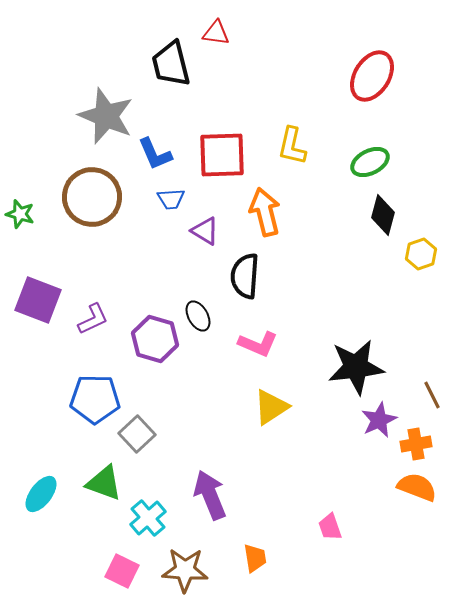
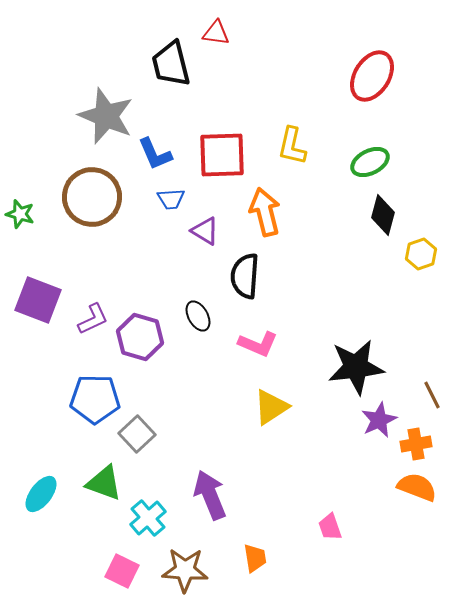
purple hexagon: moved 15 px left, 2 px up
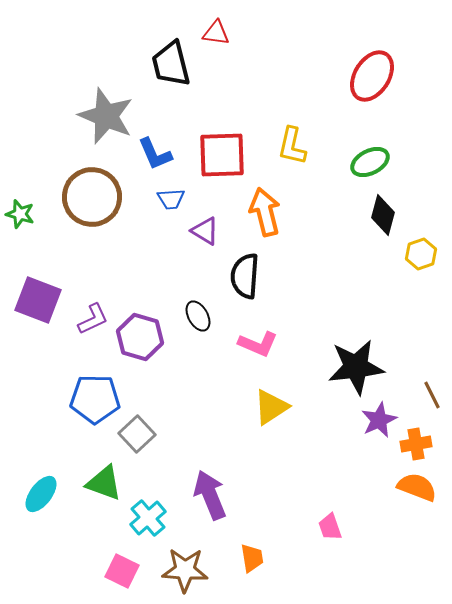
orange trapezoid: moved 3 px left
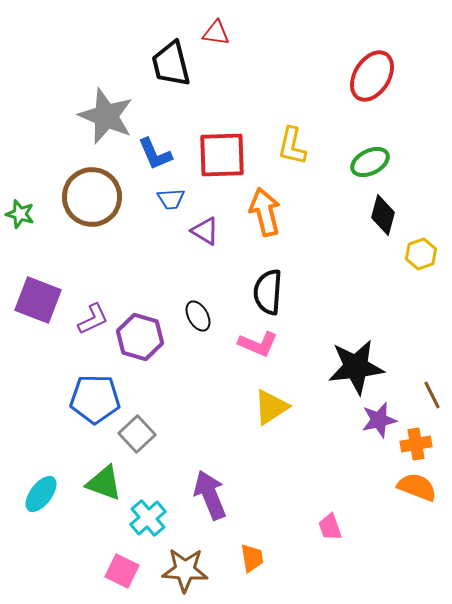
black semicircle: moved 23 px right, 16 px down
purple star: rotated 12 degrees clockwise
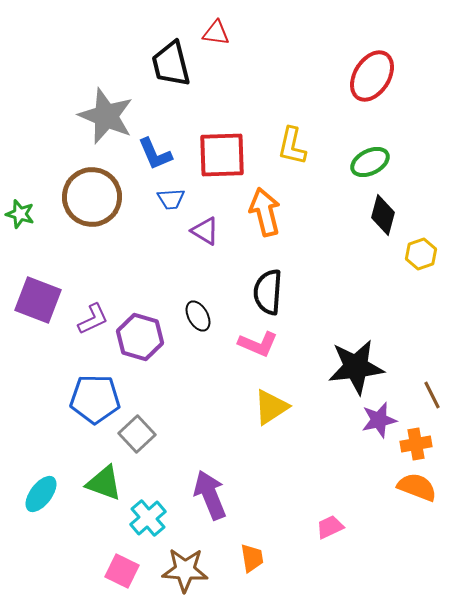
pink trapezoid: rotated 84 degrees clockwise
